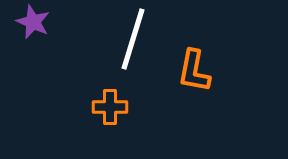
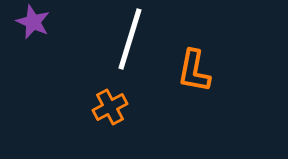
white line: moved 3 px left
orange cross: rotated 28 degrees counterclockwise
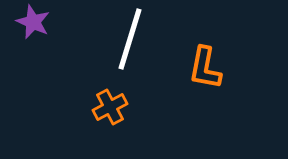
orange L-shape: moved 11 px right, 3 px up
